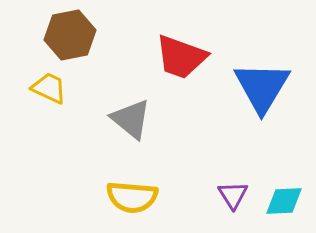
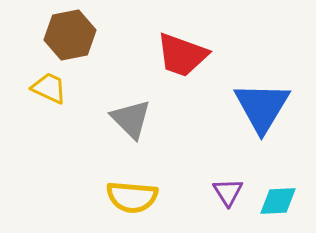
red trapezoid: moved 1 px right, 2 px up
blue triangle: moved 20 px down
gray triangle: rotated 6 degrees clockwise
purple triangle: moved 5 px left, 3 px up
cyan diamond: moved 6 px left
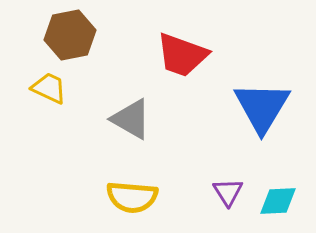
gray triangle: rotated 15 degrees counterclockwise
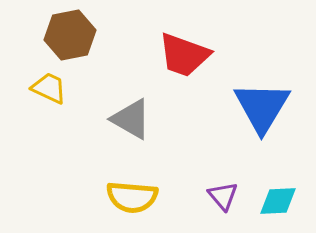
red trapezoid: moved 2 px right
purple triangle: moved 5 px left, 4 px down; rotated 8 degrees counterclockwise
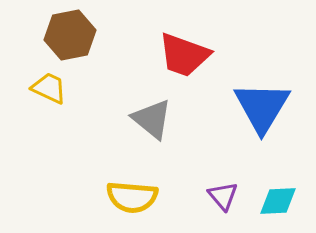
gray triangle: moved 21 px right; rotated 9 degrees clockwise
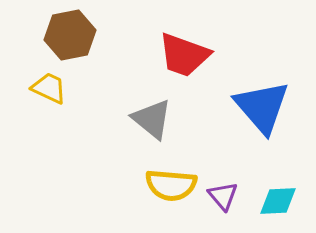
blue triangle: rotated 12 degrees counterclockwise
yellow semicircle: moved 39 px right, 12 px up
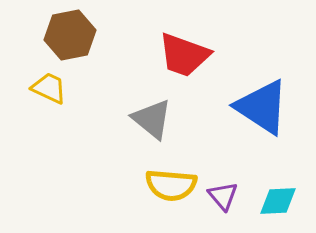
blue triangle: rotated 16 degrees counterclockwise
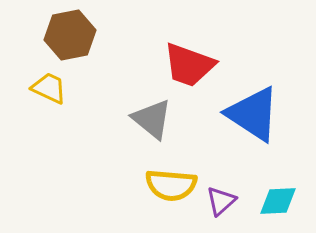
red trapezoid: moved 5 px right, 10 px down
blue triangle: moved 9 px left, 7 px down
purple triangle: moved 2 px left, 5 px down; rotated 28 degrees clockwise
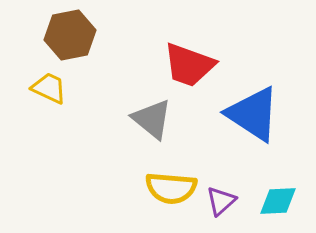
yellow semicircle: moved 3 px down
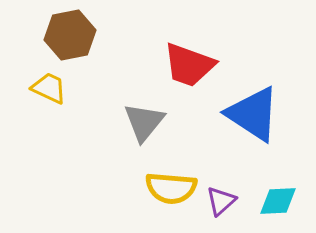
gray triangle: moved 8 px left, 3 px down; rotated 30 degrees clockwise
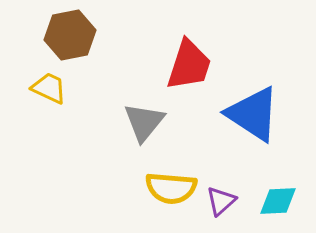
red trapezoid: rotated 92 degrees counterclockwise
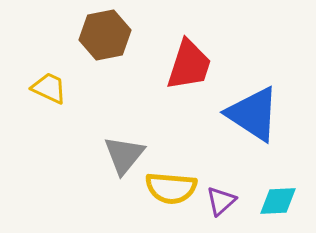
brown hexagon: moved 35 px right
gray triangle: moved 20 px left, 33 px down
